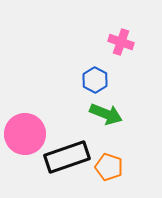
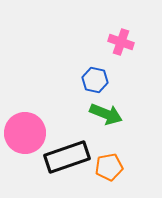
blue hexagon: rotated 15 degrees counterclockwise
pink circle: moved 1 px up
orange pentagon: rotated 28 degrees counterclockwise
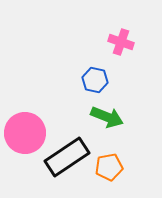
green arrow: moved 1 px right, 3 px down
black rectangle: rotated 15 degrees counterclockwise
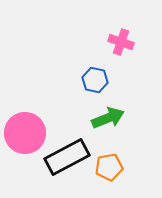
green arrow: moved 1 px right, 1 px down; rotated 44 degrees counterclockwise
black rectangle: rotated 6 degrees clockwise
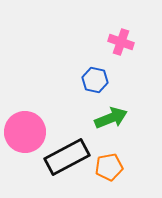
green arrow: moved 3 px right
pink circle: moved 1 px up
